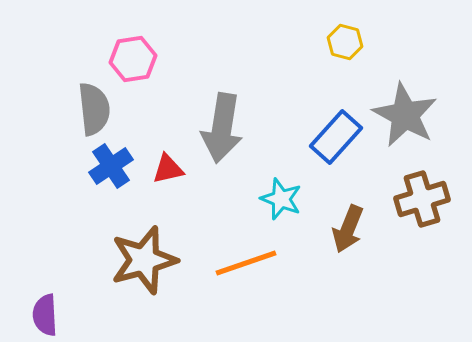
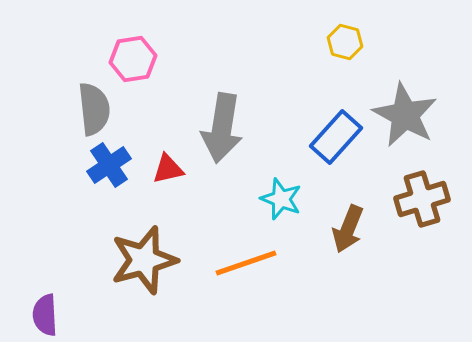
blue cross: moved 2 px left, 1 px up
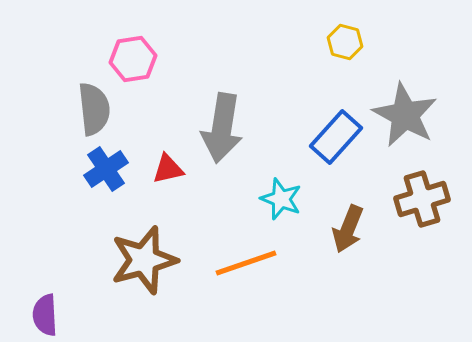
blue cross: moved 3 px left, 4 px down
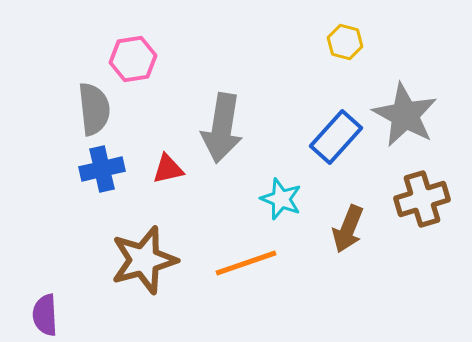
blue cross: moved 4 px left; rotated 21 degrees clockwise
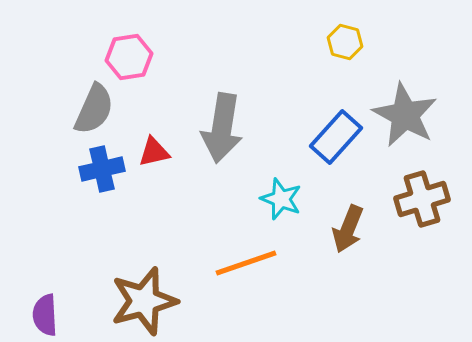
pink hexagon: moved 4 px left, 2 px up
gray semicircle: rotated 30 degrees clockwise
red triangle: moved 14 px left, 17 px up
brown star: moved 41 px down
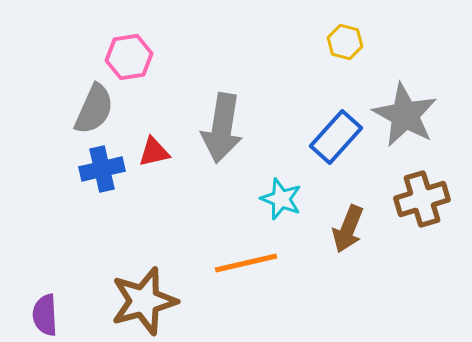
orange line: rotated 6 degrees clockwise
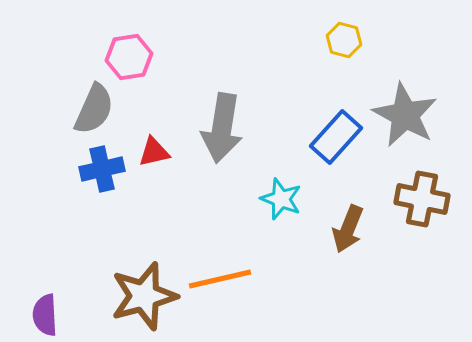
yellow hexagon: moved 1 px left, 2 px up
brown cross: rotated 28 degrees clockwise
orange line: moved 26 px left, 16 px down
brown star: moved 5 px up
